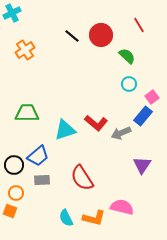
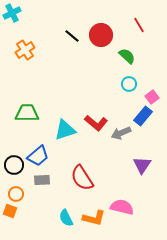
orange circle: moved 1 px down
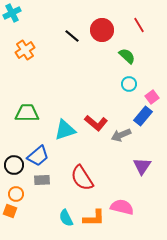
red circle: moved 1 px right, 5 px up
gray arrow: moved 2 px down
purple triangle: moved 1 px down
orange L-shape: rotated 15 degrees counterclockwise
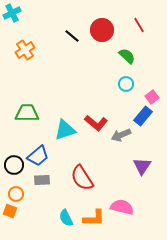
cyan circle: moved 3 px left
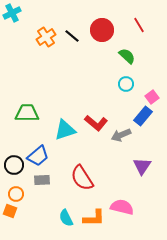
orange cross: moved 21 px right, 13 px up
